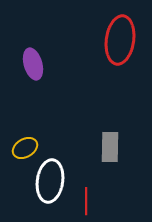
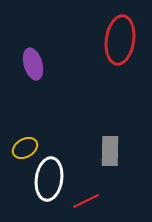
gray rectangle: moved 4 px down
white ellipse: moved 1 px left, 2 px up
red line: rotated 64 degrees clockwise
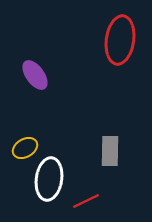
purple ellipse: moved 2 px right, 11 px down; rotated 20 degrees counterclockwise
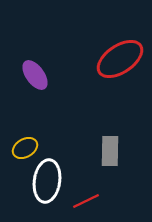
red ellipse: moved 19 px down; rotated 48 degrees clockwise
white ellipse: moved 2 px left, 2 px down
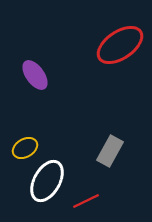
red ellipse: moved 14 px up
gray rectangle: rotated 28 degrees clockwise
white ellipse: rotated 21 degrees clockwise
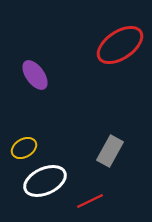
yellow ellipse: moved 1 px left
white ellipse: moved 2 px left; rotated 36 degrees clockwise
red line: moved 4 px right
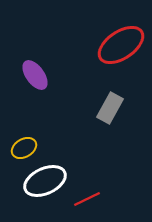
red ellipse: moved 1 px right
gray rectangle: moved 43 px up
red line: moved 3 px left, 2 px up
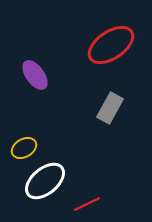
red ellipse: moved 10 px left
white ellipse: rotated 15 degrees counterclockwise
red line: moved 5 px down
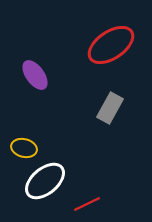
yellow ellipse: rotated 45 degrees clockwise
